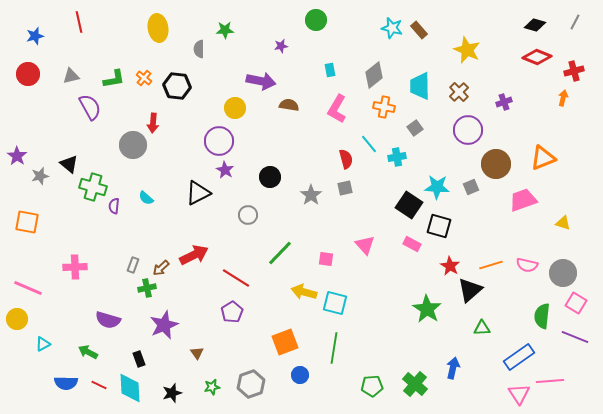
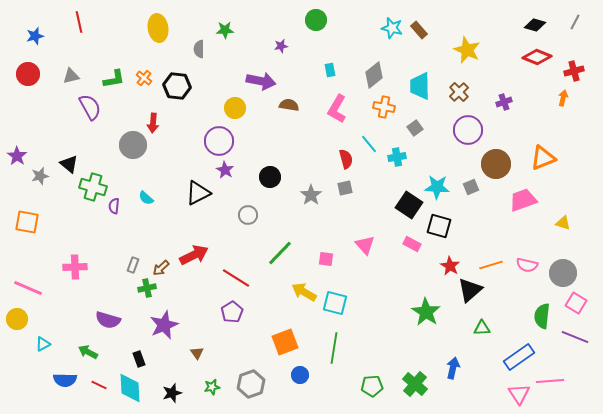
yellow arrow at (304, 292): rotated 15 degrees clockwise
green star at (427, 309): moved 1 px left, 3 px down
blue semicircle at (66, 383): moved 1 px left, 3 px up
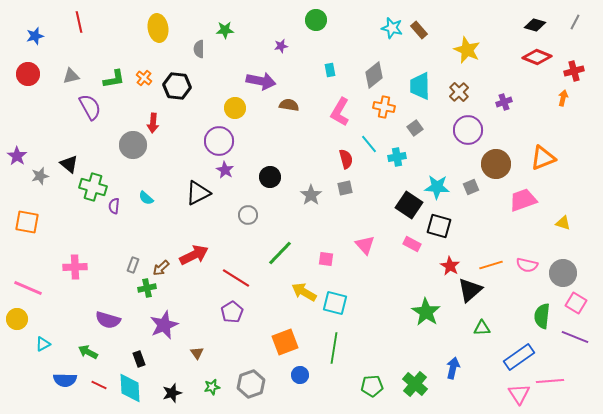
pink L-shape at (337, 109): moved 3 px right, 3 px down
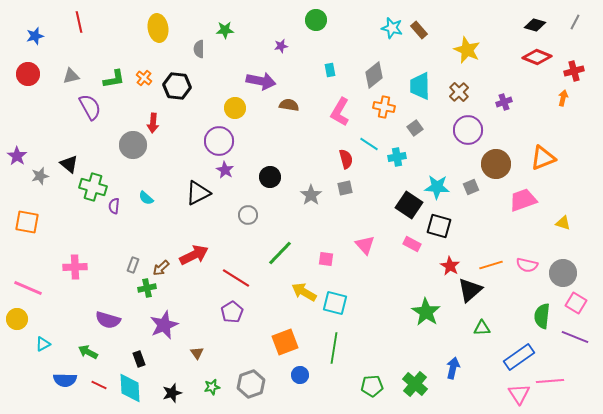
cyan line at (369, 144): rotated 18 degrees counterclockwise
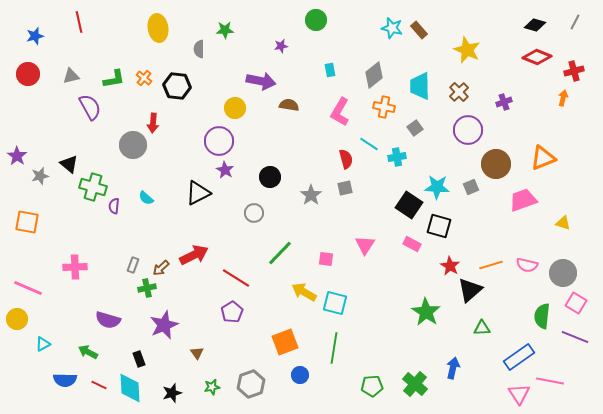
gray circle at (248, 215): moved 6 px right, 2 px up
pink triangle at (365, 245): rotated 15 degrees clockwise
pink line at (550, 381): rotated 16 degrees clockwise
